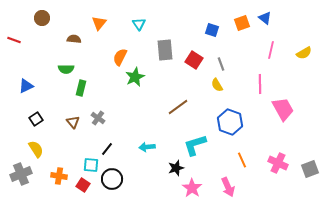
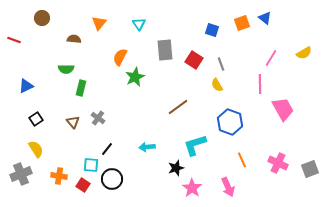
pink line at (271, 50): moved 8 px down; rotated 18 degrees clockwise
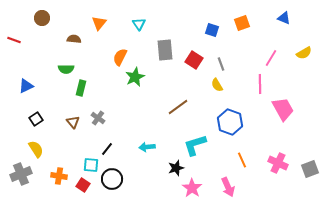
blue triangle at (265, 18): moved 19 px right; rotated 16 degrees counterclockwise
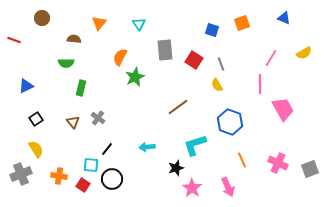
green semicircle at (66, 69): moved 6 px up
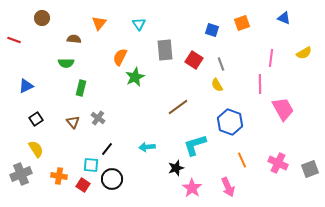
pink line at (271, 58): rotated 24 degrees counterclockwise
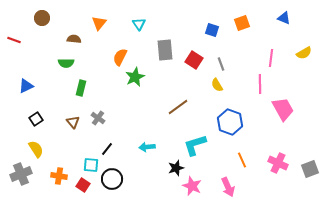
pink star at (192, 188): moved 2 px up; rotated 12 degrees counterclockwise
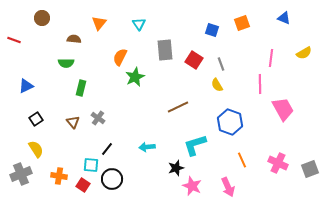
brown line at (178, 107): rotated 10 degrees clockwise
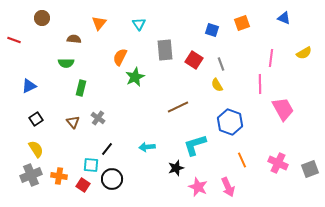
blue triangle at (26, 86): moved 3 px right
gray cross at (21, 174): moved 10 px right, 1 px down
pink star at (192, 186): moved 6 px right, 1 px down
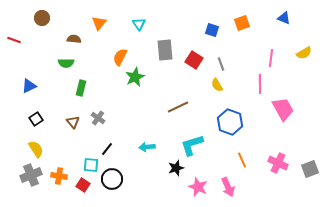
cyan L-shape at (195, 145): moved 3 px left
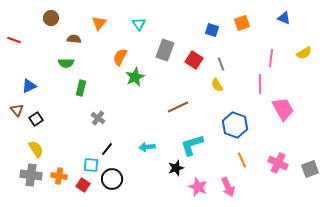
brown circle at (42, 18): moved 9 px right
gray rectangle at (165, 50): rotated 25 degrees clockwise
brown triangle at (73, 122): moved 56 px left, 12 px up
blue hexagon at (230, 122): moved 5 px right, 3 px down
gray cross at (31, 175): rotated 30 degrees clockwise
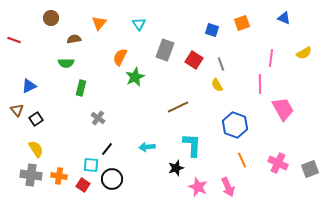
brown semicircle at (74, 39): rotated 16 degrees counterclockwise
cyan L-shape at (192, 145): rotated 110 degrees clockwise
